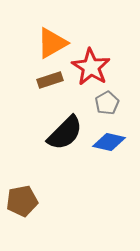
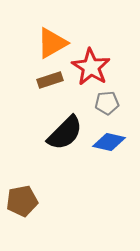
gray pentagon: rotated 25 degrees clockwise
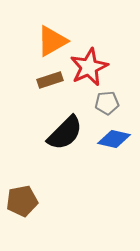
orange triangle: moved 2 px up
red star: moved 2 px left; rotated 15 degrees clockwise
blue diamond: moved 5 px right, 3 px up
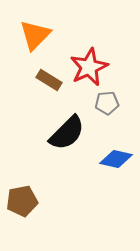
orange triangle: moved 17 px left, 6 px up; rotated 16 degrees counterclockwise
brown rectangle: moved 1 px left; rotated 50 degrees clockwise
black semicircle: moved 2 px right
blue diamond: moved 2 px right, 20 px down
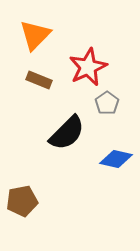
red star: moved 1 px left
brown rectangle: moved 10 px left; rotated 10 degrees counterclockwise
gray pentagon: rotated 30 degrees counterclockwise
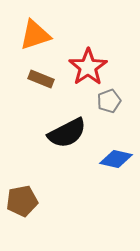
orange triangle: rotated 28 degrees clockwise
red star: rotated 9 degrees counterclockwise
brown rectangle: moved 2 px right, 1 px up
gray pentagon: moved 2 px right, 2 px up; rotated 15 degrees clockwise
black semicircle: rotated 18 degrees clockwise
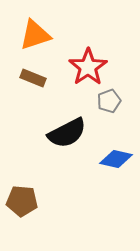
brown rectangle: moved 8 px left, 1 px up
brown pentagon: rotated 16 degrees clockwise
